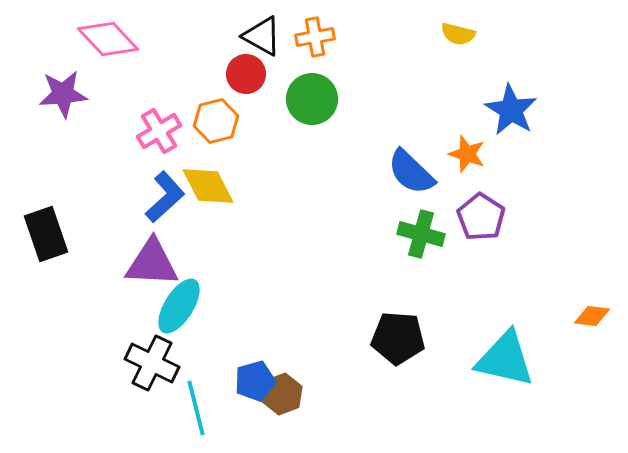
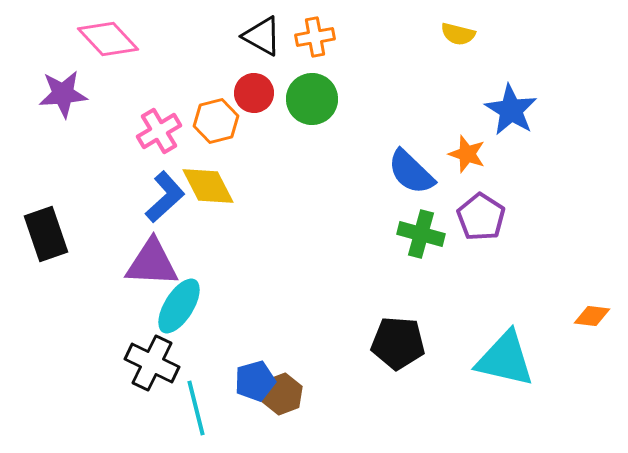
red circle: moved 8 px right, 19 px down
black pentagon: moved 5 px down
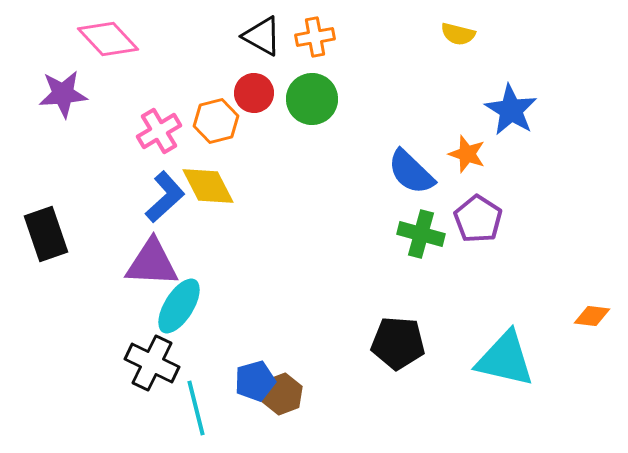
purple pentagon: moved 3 px left, 2 px down
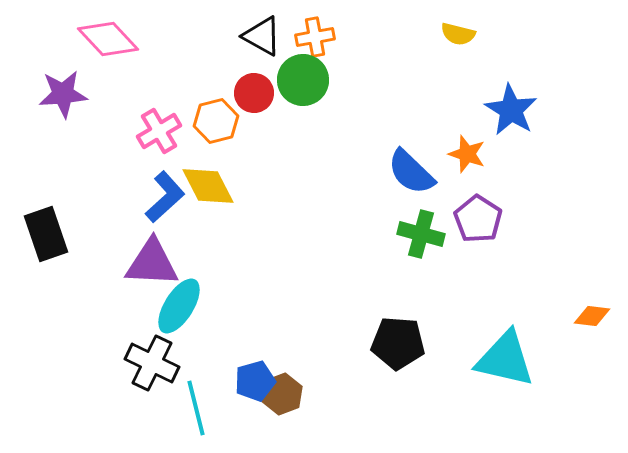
green circle: moved 9 px left, 19 px up
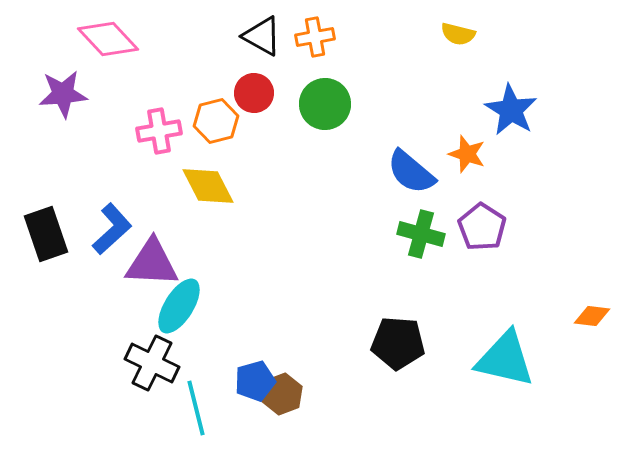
green circle: moved 22 px right, 24 px down
pink cross: rotated 21 degrees clockwise
blue semicircle: rotated 4 degrees counterclockwise
blue L-shape: moved 53 px left, 32 px down
purple pentagon: moved 4 px right, 8 px down
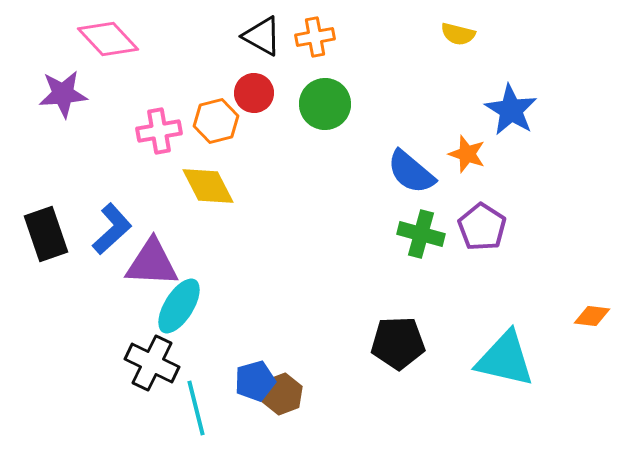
black pentagon: rotated 6 degrees counterclockwise
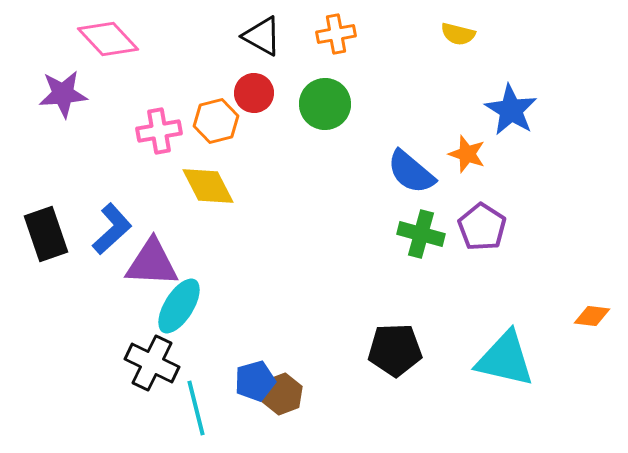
orange cross: moved 21 px right, 3 px up
black pentagon: moved 3 px left, 7 px down
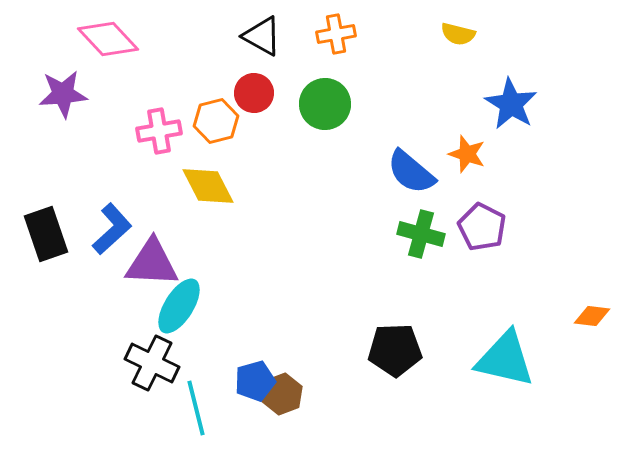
blue star: moved 6 px up
purple pentagon: rotated 6 degrees counterclockwise
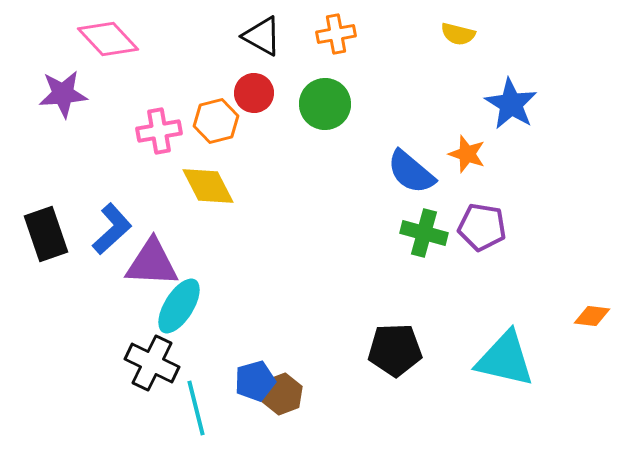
purple pentagon: rotated 18 degrees counterclockwise
green cross: moved 3 px right, 1 px up
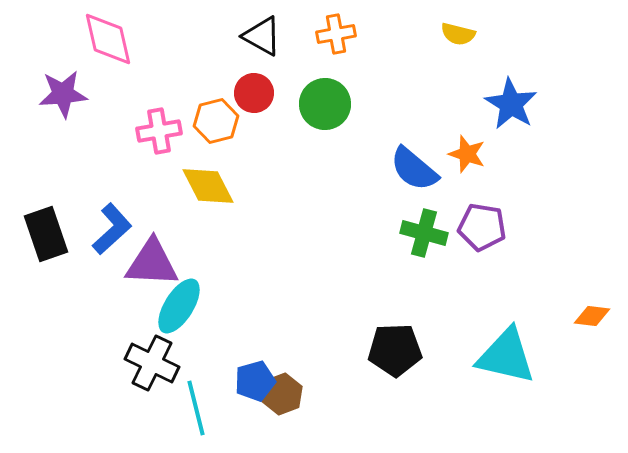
pink diamond: rotated 30 degrees clockwise
blue semicircle: moved 3 px right, 3 px up
cyan triangle: moved 1 px right, 3 px up
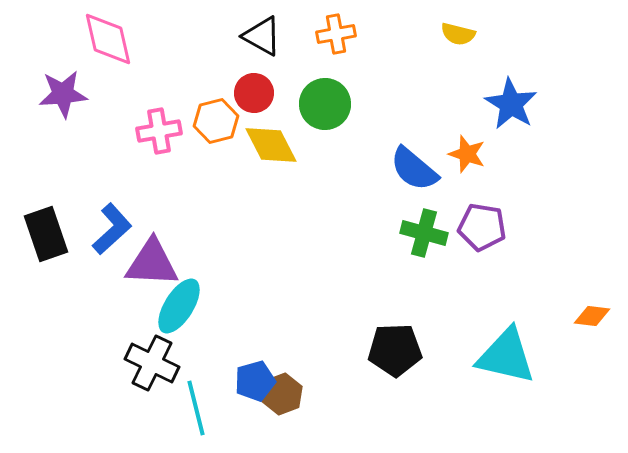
yellow diamond: moved 63 px right, 41 px up
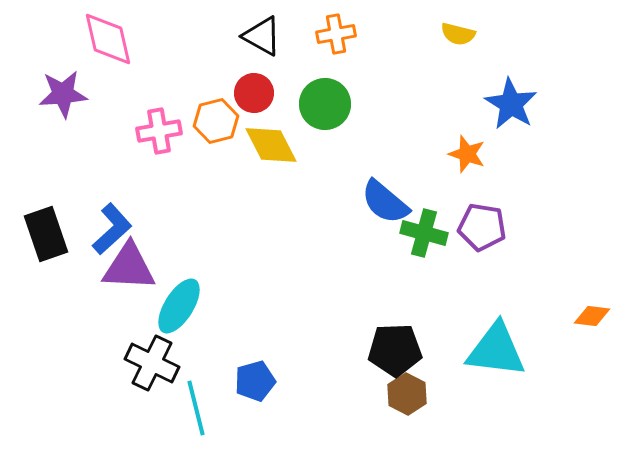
blue semicircle: moved 29 px left, 33 px down
purple triangle: moved 23 px left, 4 px down
cyan triangle: moved 10 px left, 6 px up; rotated 6 degrees counterclockwise
brown hexagon: moved 125 px right; rotated 12 degrees counterclockwise
